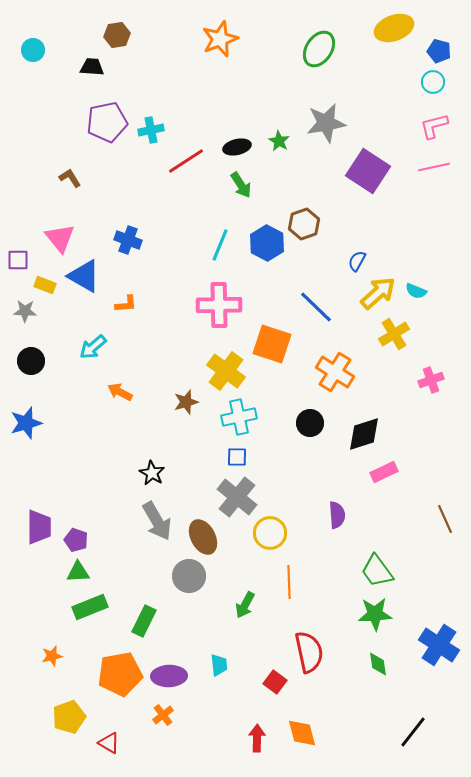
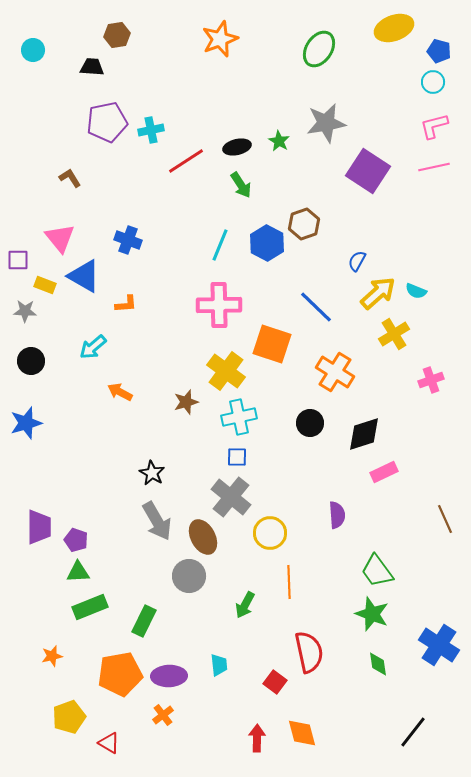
gray cross at (237, 497): moved 6 px left
green star at (375, 614): moved 3 px left; rotated 24 degrees clockwise
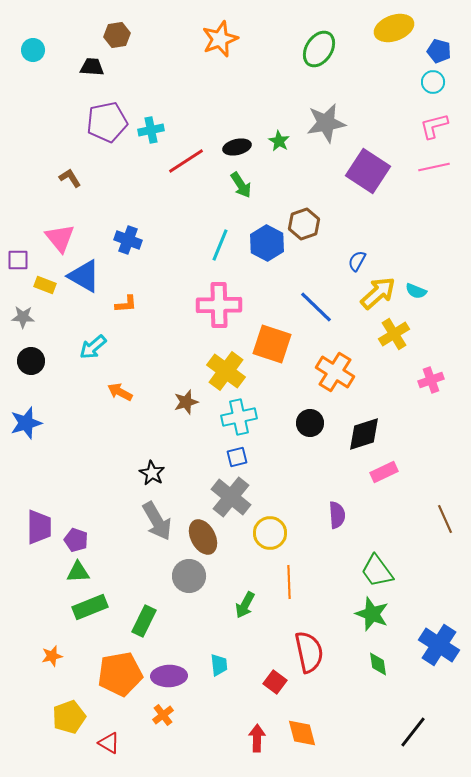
gray star at (25, 311): moved 2 px left, 6 px down
blue square at (237, 457): rotated 15 degrees counterclockwise
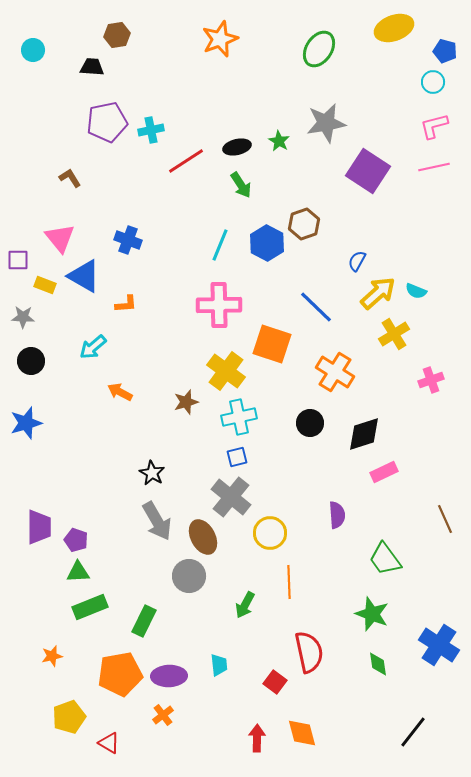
blue pentagon at (439, 51): moved 6 px right
green trapezoid at (377, 571): moved 8 px right, 12 px up
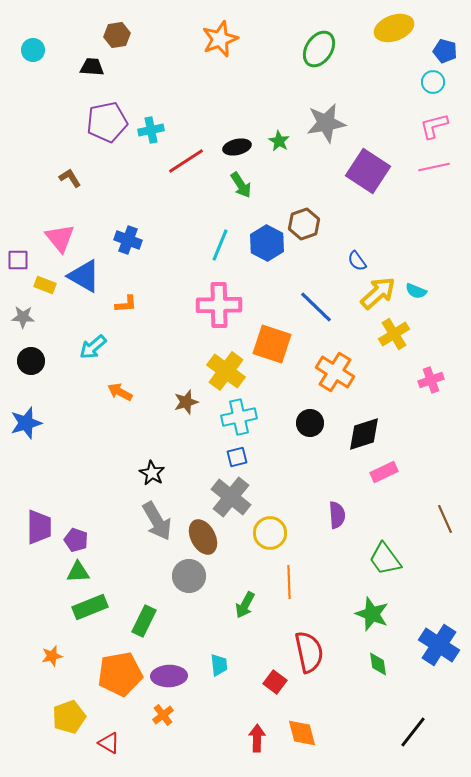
blue semicircle at (357, 261): rotated 65 degrees counterclockwise
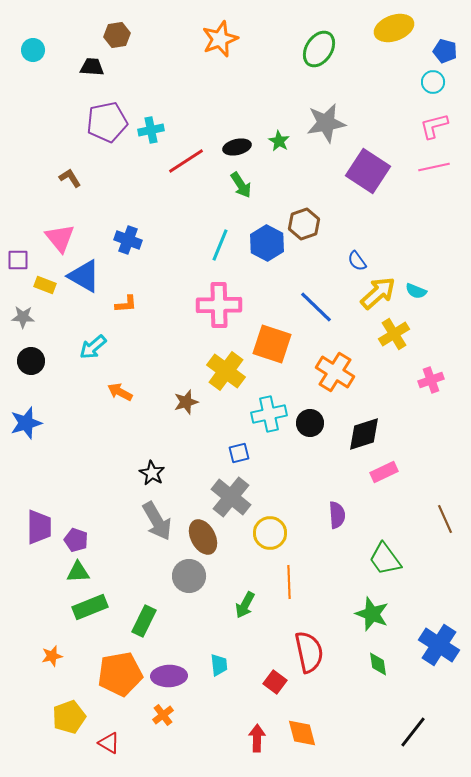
cyan cross at (239, 417): moved 30 px right, 3 px up
blue square at (237, 457): moved 2 px right, 4 px up
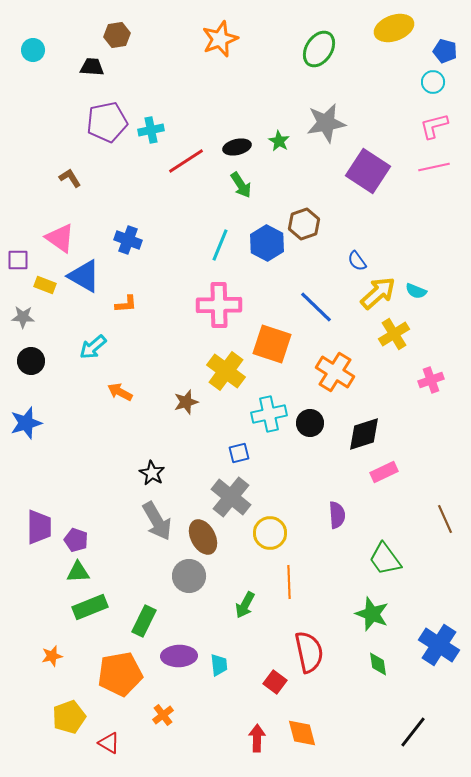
pink triangle at (60, 238): rotated 16 degrees counterclockwise
purple ellipse at (169, 676): moved 10 px right, 20 px up
